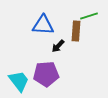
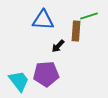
blue triangle: moved 5 px up
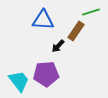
green line: moved 2 px right, 4 px up
brown rectangle: rotated 30 degrees clockwise
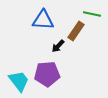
green line: moved 1 px right, 2 px down; rotated 30 degrees clockwise
purple pentagon: moved 1 px right
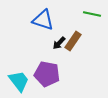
blue triangle: rotated 15 degrees clockwise
brown rectangle: moved 3 px left, 10 px down
black arrow: moved 1 px right, 3 px up
purple pentagon: rotated 15 degrees clockwise
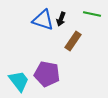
black arrow: moved 2 px right, 24 px up; rotated 24 degrees counterclockwise
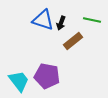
green line: moved 6 px down
black arrow: moved 4 px down
brown rectangle: rotated 18 degrees clockwise
purple pentagon: moved 2 px down
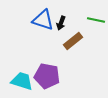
green line: moved 4 px right
cyan trapezoid: moved 3 px right; rotated 35 degrees counterclockwise
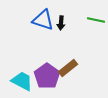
black arrow: rotated 16 degrees counterclockwise
brown rectangle: moved 5 px left, 27 px down
purple pentagon: rotated 25 degrees clockwise
cyan trapezoid: rotated 10 degrees clockwise
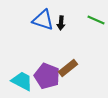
green line: rotated 12 degrees clockwise
purple pentagon: rotated 15 degrees counterclockwise
